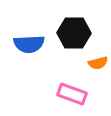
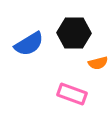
blue semicircle: rotated 28 degrees counterclockwise
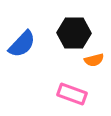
blue semicircle: moved 7 px left; rotated 16 degrees counterclockwise
orange semicircle: moved 4 px left, 3 px up
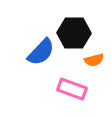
blue semicircle: moved 19 px right, 8 px down
pink rectangle: moved 5 px up
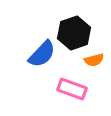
black hexagon: rotated 20 degrees counterclockwise
blue semicircle: moved 1 px right, 2 px down
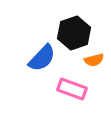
blue semicircle: moved 4 px down
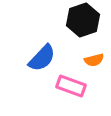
black hexagon: moved 9 px right, 13 px up
pink rectangle: moved 1 px left, 3 px up
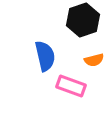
blue semicircle: moved 3 px right, 2 px up; rotated 56 degrees counterclockwise
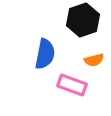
blue semicircle: moved 2 px up; rotated 24 degrees clockwise
pink rectangle: moved 1 px right, 1 px up
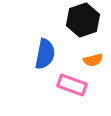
orange semicircle: moved 1 px left
